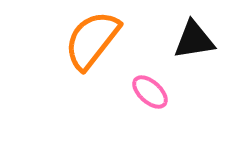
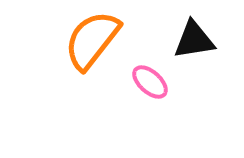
pink ellipse: moved 10 px up
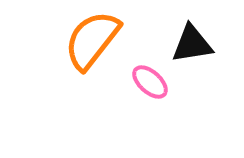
black triangle: moved 2 px left, 4 px down
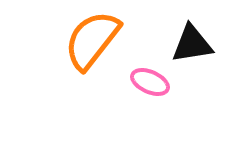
pink ellipse: rotated 18 degrees counterclockwise
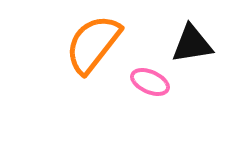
orange semicircle: moved 1 px right, 4 px down
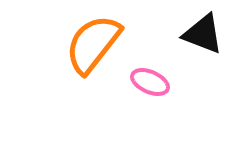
black triangle: moved 11 px right, 10 px up; rotated 30 degrees clockwise
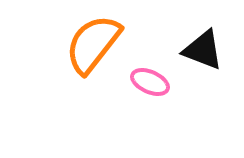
black triangle: moved 16 px down
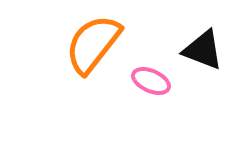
pink ellipse: moved 1 px right, 1 px up
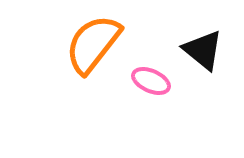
black triangle: rotated 18 degrees clockwise
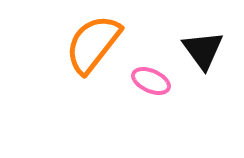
black triangle: rotated 15 degrees clockwise
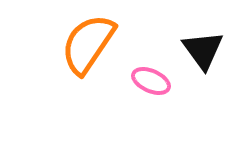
orange semicircle: moved 5 px left; rotated 4 degrees counterclockwise
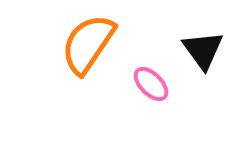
pink ellipse: moved 3 px down; rotated 21 degrees clockwise
